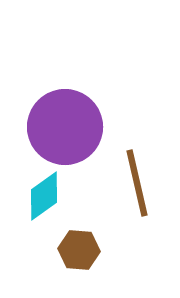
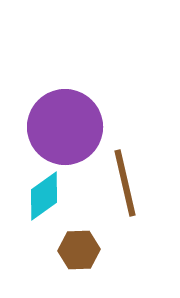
brown line: moved 12 px left
brown hexagon: rotated 6 degrees counterclockwise
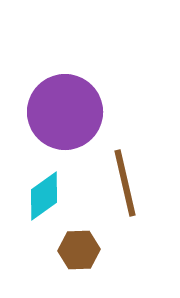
purple circle: moved 15 px up
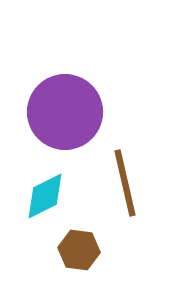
cyan diamond: moved 1 px right; rotated 9 degrees clockwise
brown hexagon: rotated 9 degrees clockwise
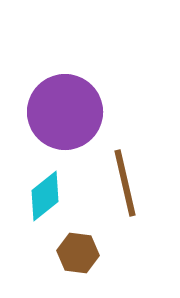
cyan diamond: rotated 12 degrees counterclockwise
brown hexagon: moved 1 px left, 3 px down
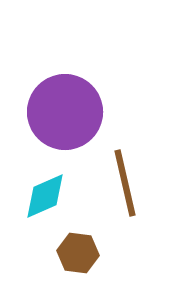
cyan diamond: rotated 15 degrees clockwise
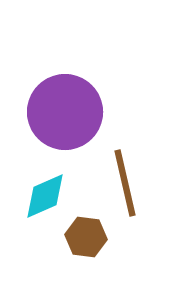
brown hexagon: moved 8 px right, 16 px up
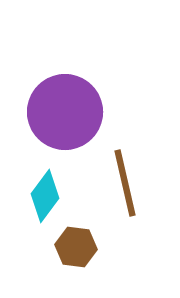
cyan diamond: rotated 30 degrees counterclockwise
brown hexagon: moved 10 px left, 10 px down
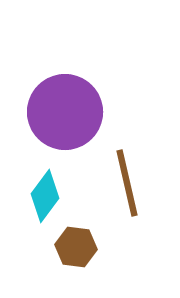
brown line: moved 2 px right
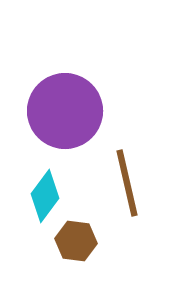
purple circle: moved 1 px up
brown hexagon: moved 6 px up
